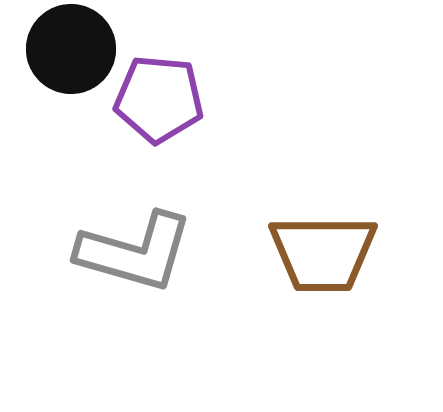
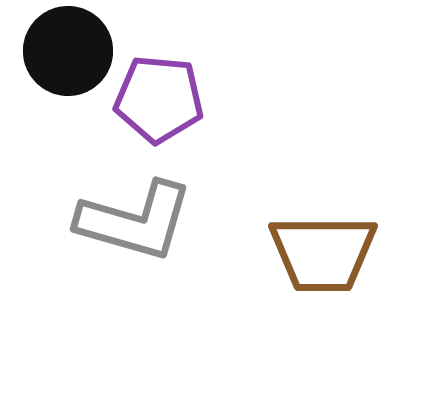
black circle: moved 3 px left, 2 px down
gray L-shape: moved 31 px up
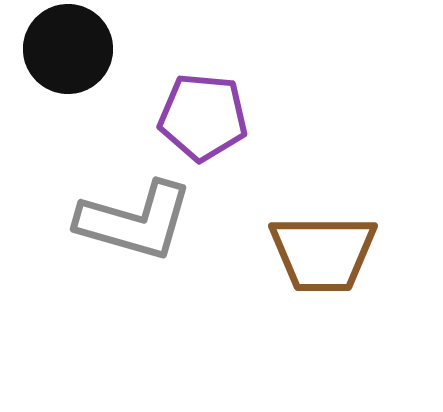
black circle: moved 2 px up
purple pentagon: moved 44 px right, 18 px down
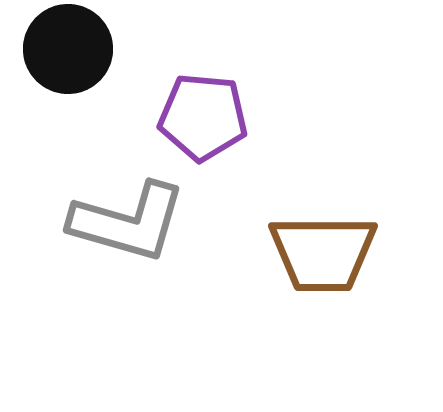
gray L-shape: moved 7 px left, 1 px down
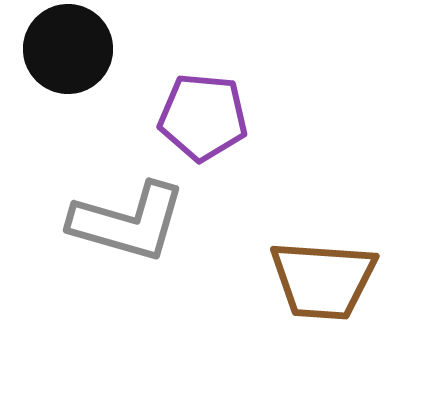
brown trapezoid: moved 27 px down; rotated 4 degrees clockwise
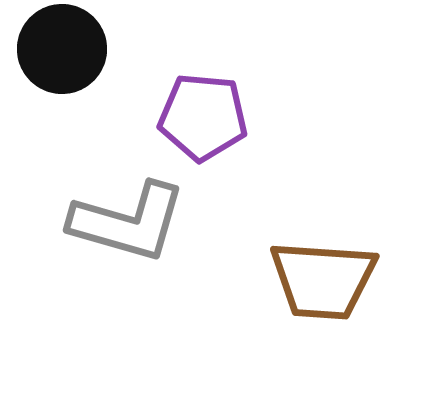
black circle: moved 6 px left
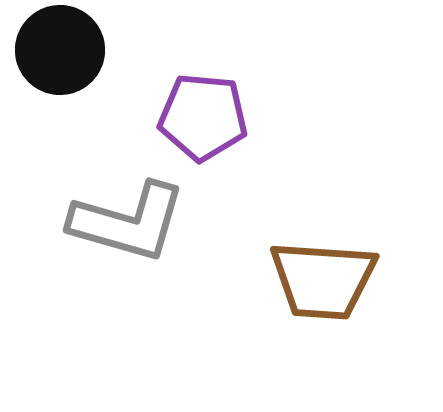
black circle: moved 2 px left, 1 px down
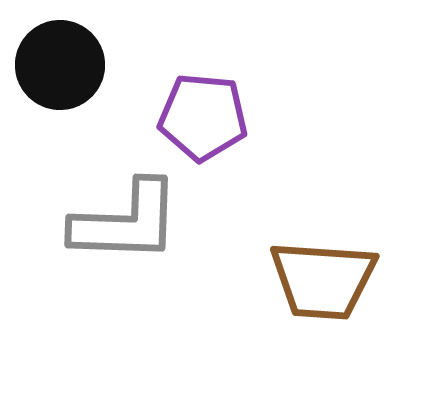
black circle: moved 15 px down
gray L-shape: moved 2 px left; rotated 14 degrees counterclockwise
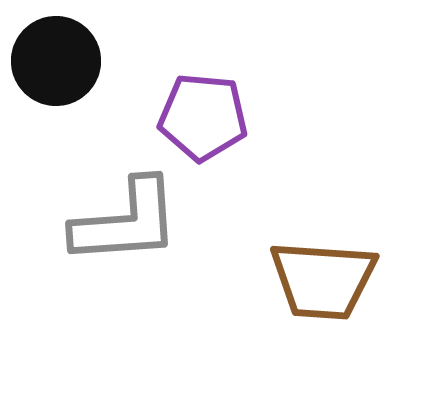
black circle: moved 4 px left, 4 px up
gray L-shape: rotated 6 degrees counterclockwise
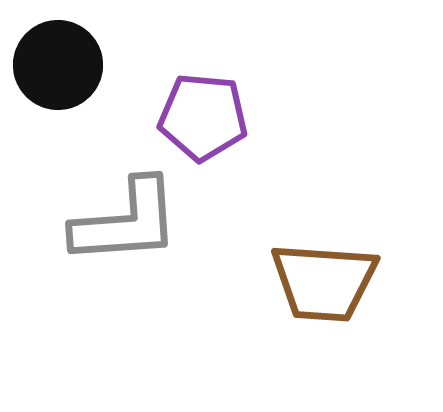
black circle: moved 2 px right, 4 px down
brown trapezoid: moved 1 px right, 2 px down
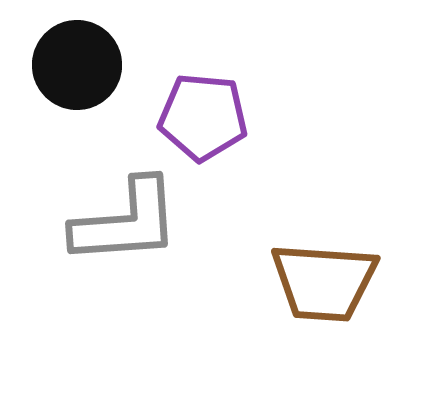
black circle: moved 19 px right
